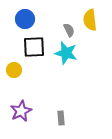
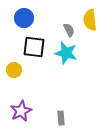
blue circle: moved 1 px left, 1 px up
black square: rotated 10 degrees clockwise
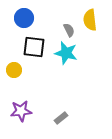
purple star: rotated 20 degrees clockwise
gray rectangle: rotated 56 degrees clockwise
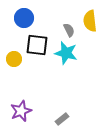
yellow semicircle: moved 1 px down
black square: moved 3 px right, 2 px up
yellow circle: moved 11 px up
purple star: rotated 15 degrees counterclockwise
gray rectangle: moved 1 px right, 1 px down
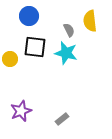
blue circle: moved 5 px right, 2 px up
black square: moved 2 px left, 2 px down
yellow circle: moved 4 px left
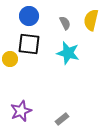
yellow semicircle: moved 1 px right, 1 px up; rotated 20 degrees clockwise
gray semicircle: moved 4 px left, 7 px up
black square: moved 6 px left, 3 px up
cyan star: moved 2 px right
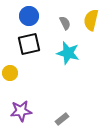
black square: rotated 20 degrees counterclockwise
yellow circle: moved 14 px down
purple star: rotated 15 degrees clockwise
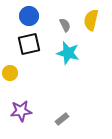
gray semicircle: moved 2 px down
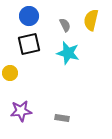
gray rectangle: moved 1 px up; rotated 48 degrees clockwise
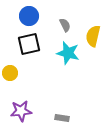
yellow semicircle: moved 2 px right, 16 px down
